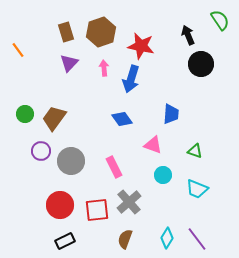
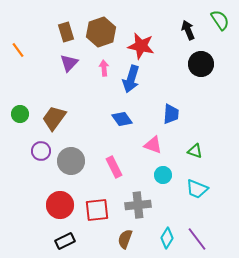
black arrow: moved 5 px up
green circle: moved 5 px left
gray cross: moved 9 px right, 3 px down; rotated 35 degrees clockwise
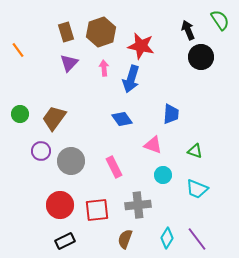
black circle: moved 7 px up
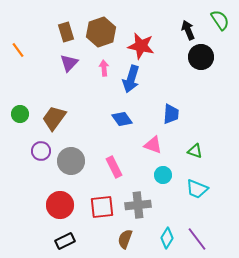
red square: moved 5 px right, 3 px up
